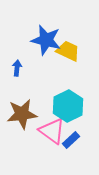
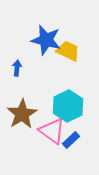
brown star: rotated 24 degrees counterclockwise
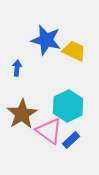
yellow trapezoid: moved 6 px right
pink triangle: moved 3 px left
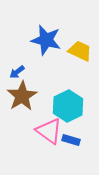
yellow trapezoid: moved 6 px right
blue arrow: moved 4 px down; rotated 133 degrees counterclockwise
brown star: moved 18 px up
blue rectangle: rotated 60 degrees clockwise
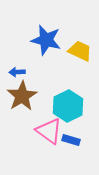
blue arrow: rotated 35 degrees clockwise
